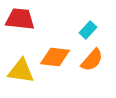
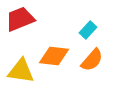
red trapezoid: rotated 28 degrees counterclockwise
orange diamond: moved 1 px left, 1 px up
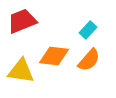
red trapezoid: moved 2 px right, 2 px down
orange semicircle: moved 3 px left
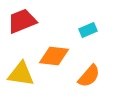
cyan rectangle: rotated 24 degrees clockwise
orange semicircle: moved 16 px down
yellow triangle: moved 3 px down
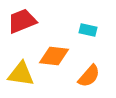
cyan rectangle: rotated 36 degrees clockwise
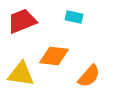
cyan rectangle: moved 14 px left, 13 px up
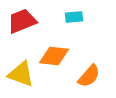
cyan rectangle: rotated 18 degrees counterclockwise
yellow triangle: rotated 12 degrees clockwise
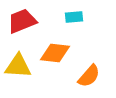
orange diamond: moved 1 px right, 3 px up
yellow triangle: moved 3 px left, 8 px up; rotated 16 degrees counterclockwise
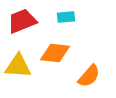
cyan rectangle: moved 8 px left
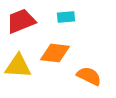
red trapezoid: moved 1 px left
orange semicircle: rotated 105 degrees counterclockwise
